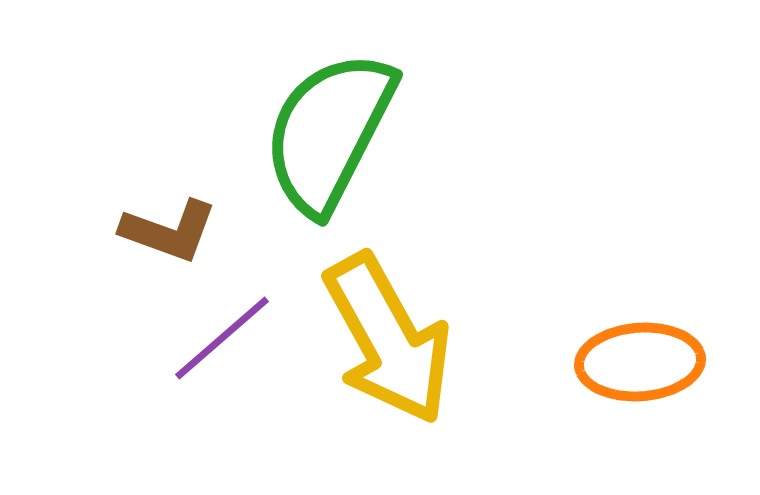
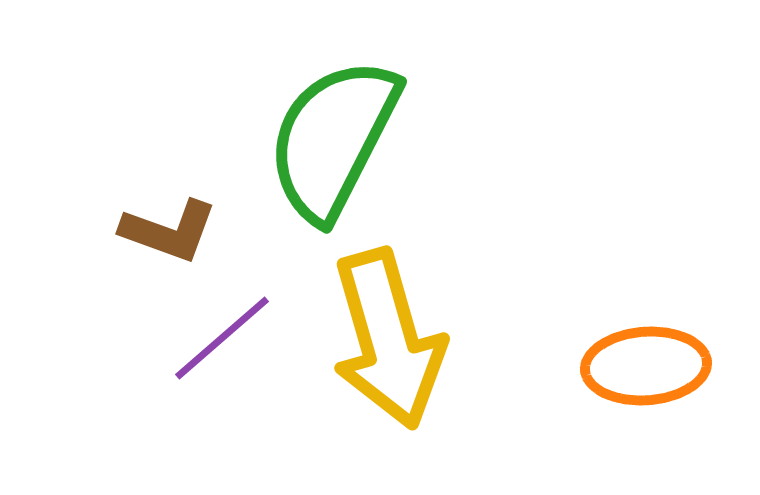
green semicircle: moved 4 px right, 7 px down
yellow arrow: rotated 13 degrees clockwise
orange ellipse: moved 6 px right, 4 px down
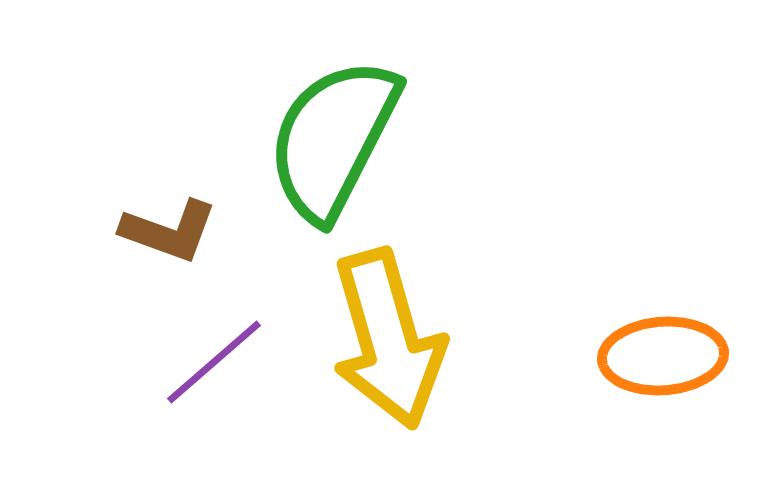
purple line: moved 8 px left, 24 px down
orange ellipse: moved 17 px right, 10 px up
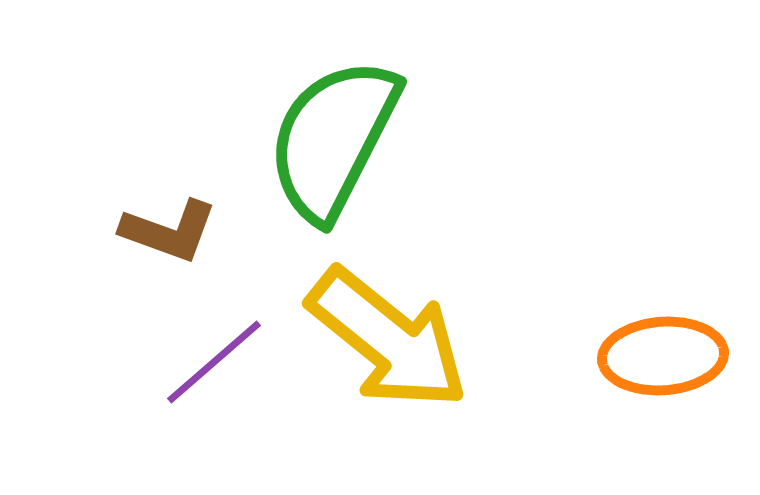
yellow arrow: rotated 35 degrees counterclockwise
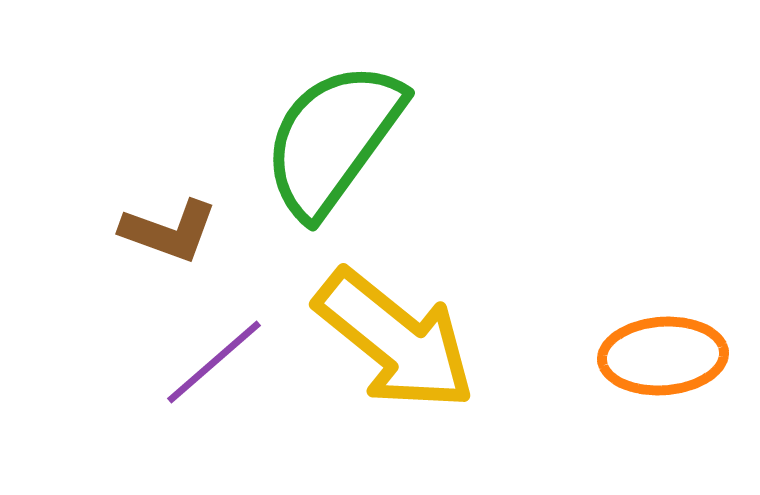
green semicircle: rotated 9 degrees clockwise
yellow arrow: moved 7 px right, 1 px down
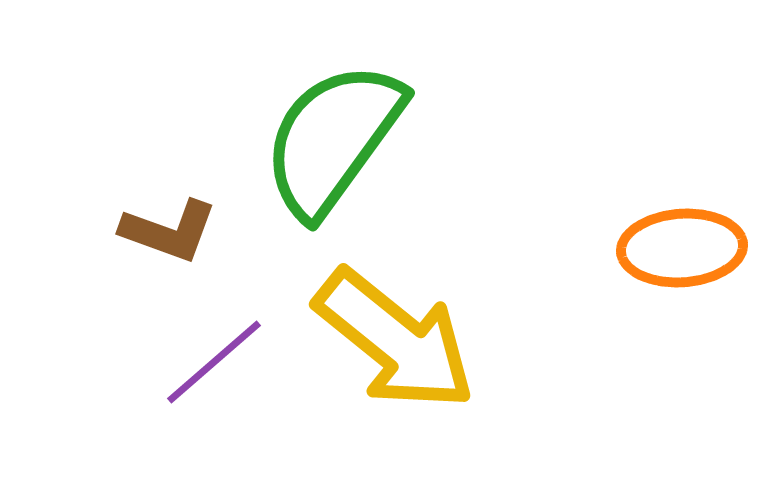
orange ellipse: moved 19 px right, 108 px up
